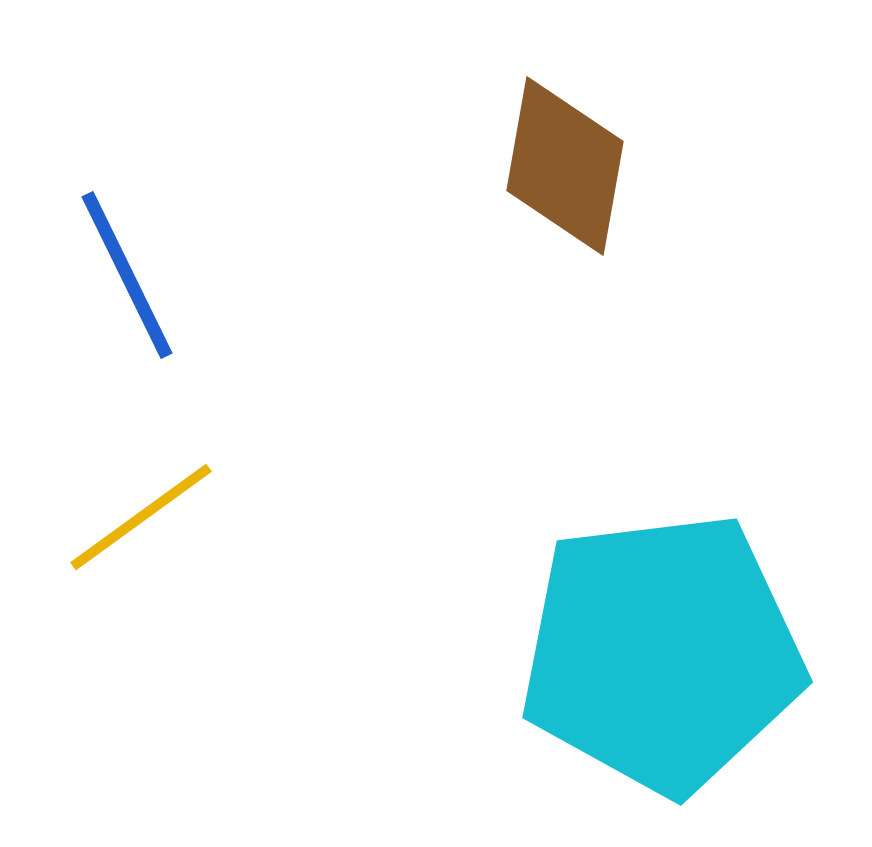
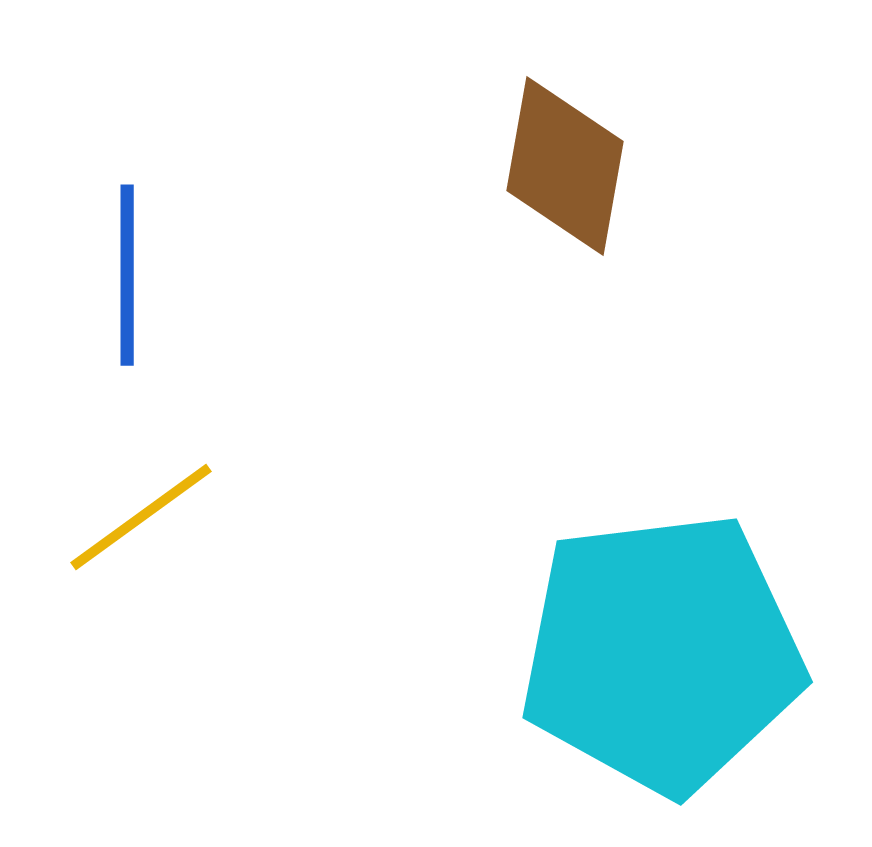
blue line: rotated 26 degrees clockwise
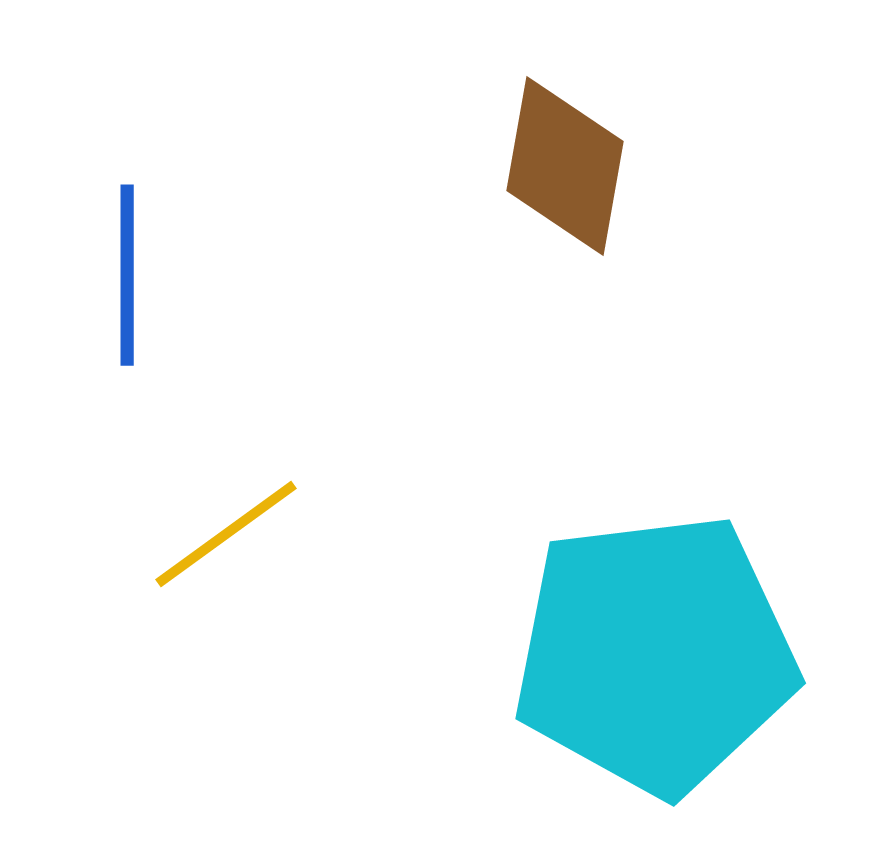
yellow line: moved 85 px right, 17 px down
cyan pentagon: moved 7 px left, 1 px down
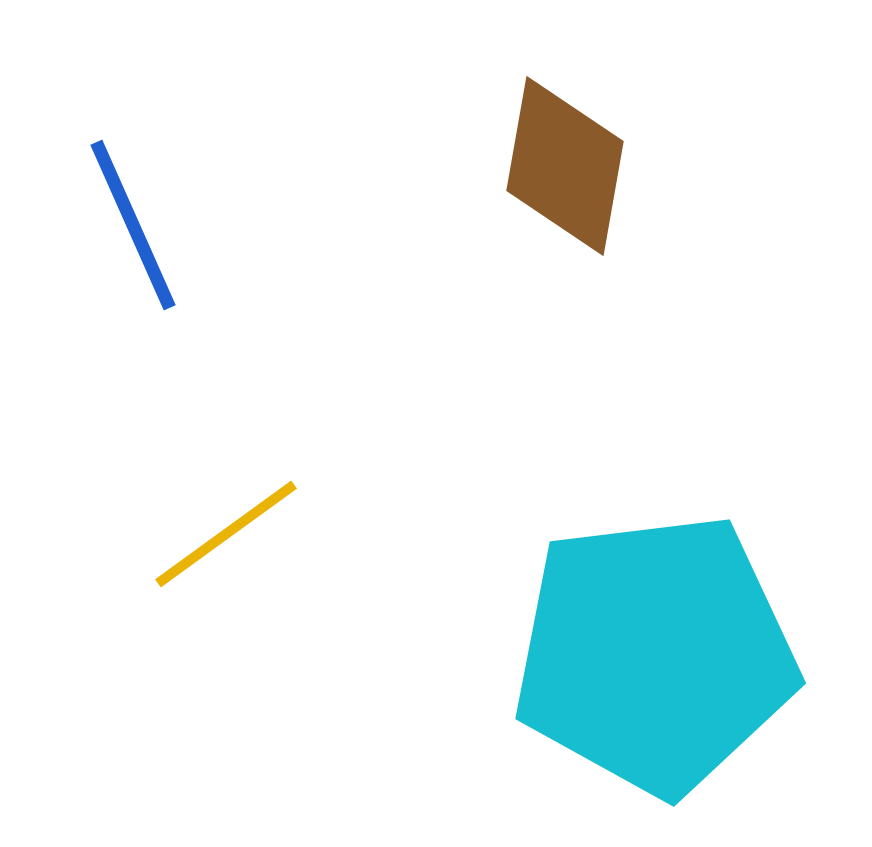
blue line: moved 6 px right, 50 px up; rotated 24 degrees counterclockwise
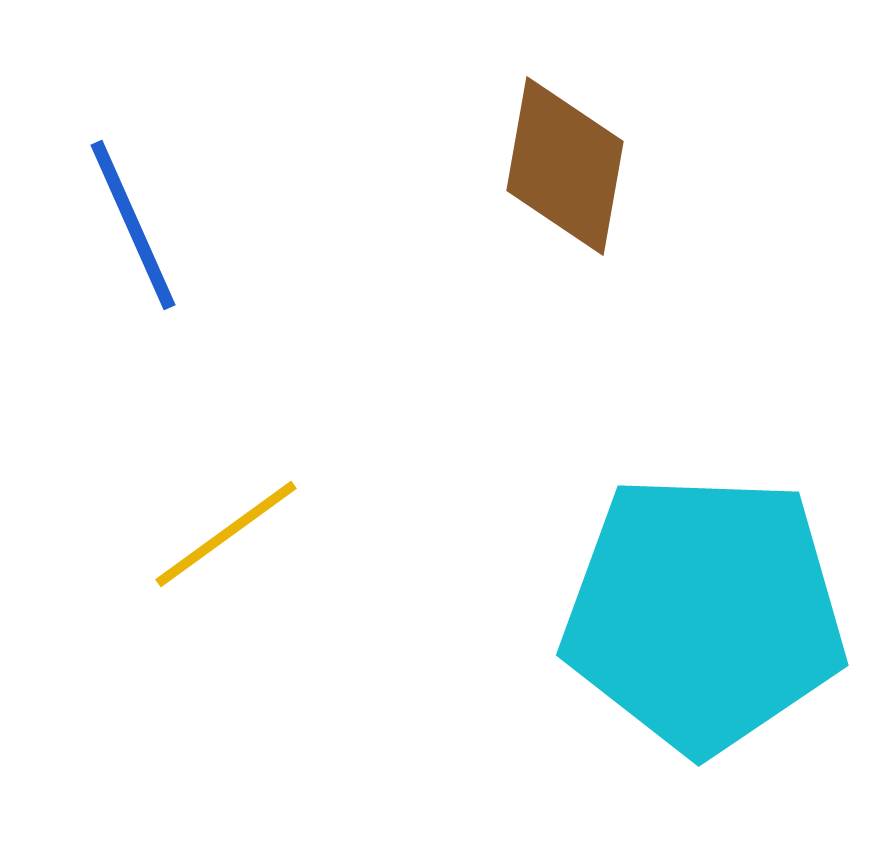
cyan pentagon: moved 49 px right, 41 px up; rotated 9 degrees clockwise
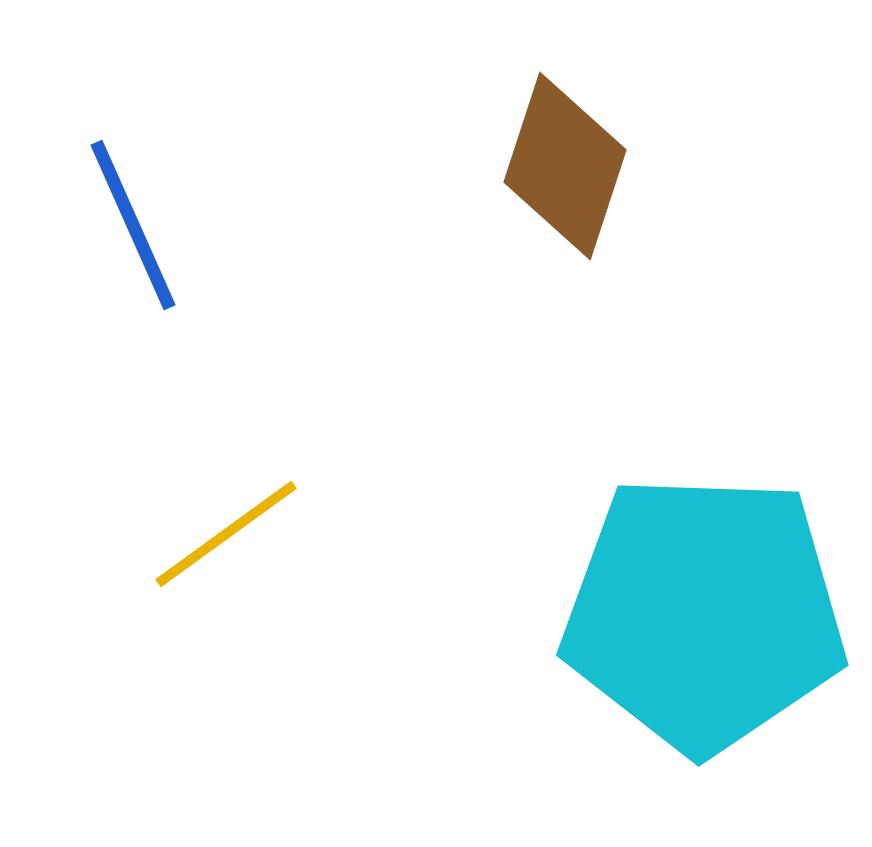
brown diamond: rotated 8 degrees clockwise
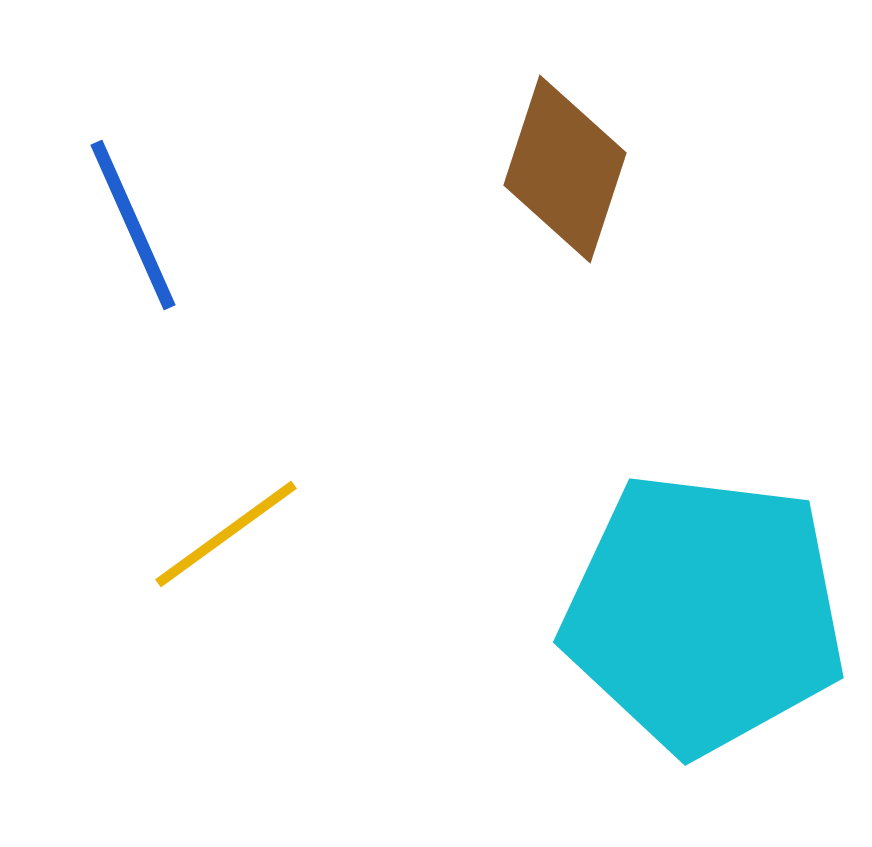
brown diamond: moved 3 px down
cyan pentagon: rotated 5 degrees clockwise
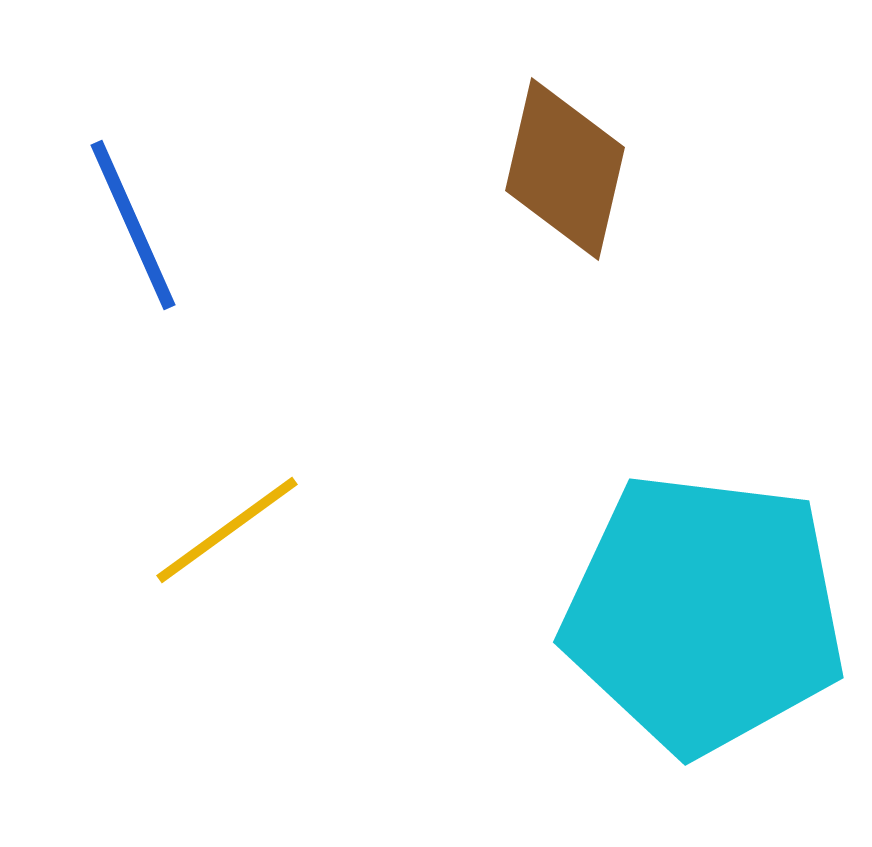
brown diamond: rotated 5 degrees counterclockwise
yellow line: moved 1 px right, 4 px up
